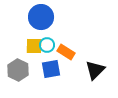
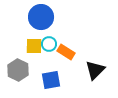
cyan circle: moved 2 px right, 1 px up
blue square: moved 11 px down
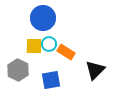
blue circle: moved 2 px right, 1 px down
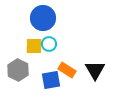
orange rectangle: moved 1 px right, 18 px down
black triangle: rotated 15 degrees counterclockwise
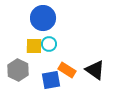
black triangle: rotated 25 degrees counterclockwise
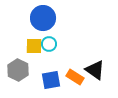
orange rectangle: moved 8 px right, 7 px down
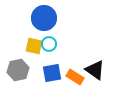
blue circle: moved 1 px right
yellow square: rotated 12 degrees clockwise
gray hexagon: rotated 20 degrees clockwise
blue square: moved 1 px right, 7 px up
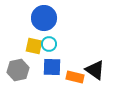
blue square: moved 6 px up; rotated 12 degrees clockwise
orange rectangle: rotated 18 degrees counterclockwise
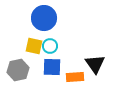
cyan circle: moved 1 px right, 2 px down
black triangle: moved 6 px up; rotated 20 degrees clockwise
orange rectangle: rotated 18 degrees counterclockwise
